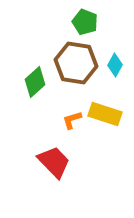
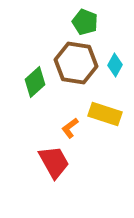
orange L-shape: moved 2 px left, 8 px down; rotated 20 degrees counterclockwise
red trapezoid: rotated 15 degrees clockwise
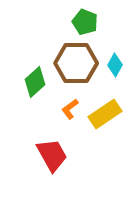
brown hexagon: rotated 9 degrees counterclockwise
yellow rectangle: rotated 52 degrees counterclockwise
orange L-shape: moved 19 px up
red trapezoid: moved 2 px left, 7 px up
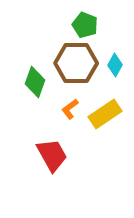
green pentagon: moved 3 px down
green diamond: rotated 28 degrees counterclockwise
